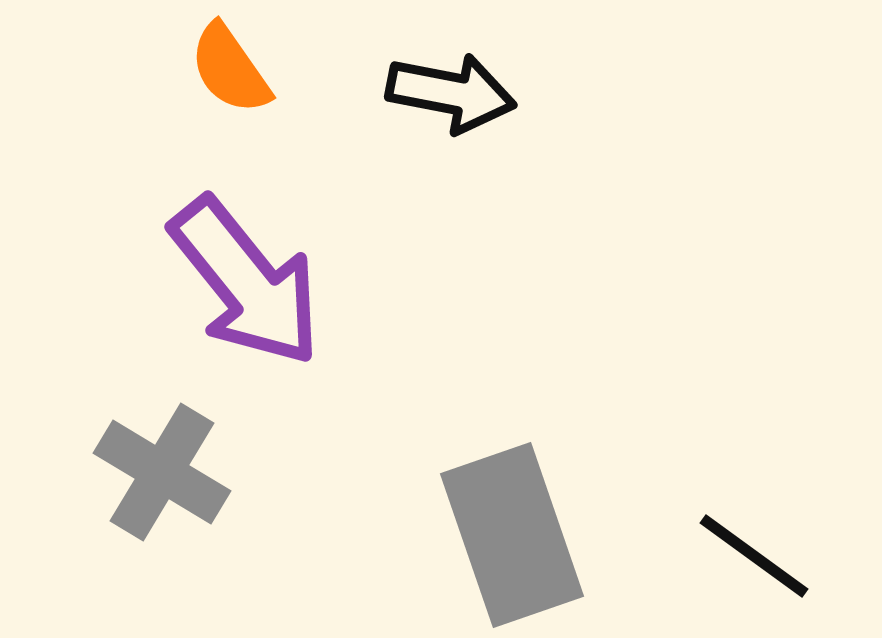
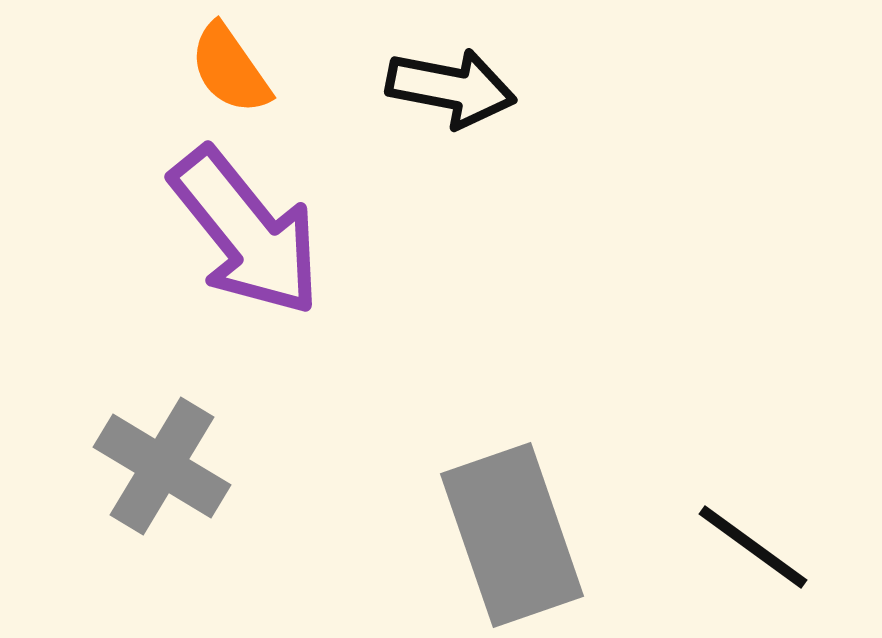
black arrow: moved 5 px up
purple arrow: moved 50 px up
gray cross: moved 6 px up
black line: moved 1 px left, 9 px up
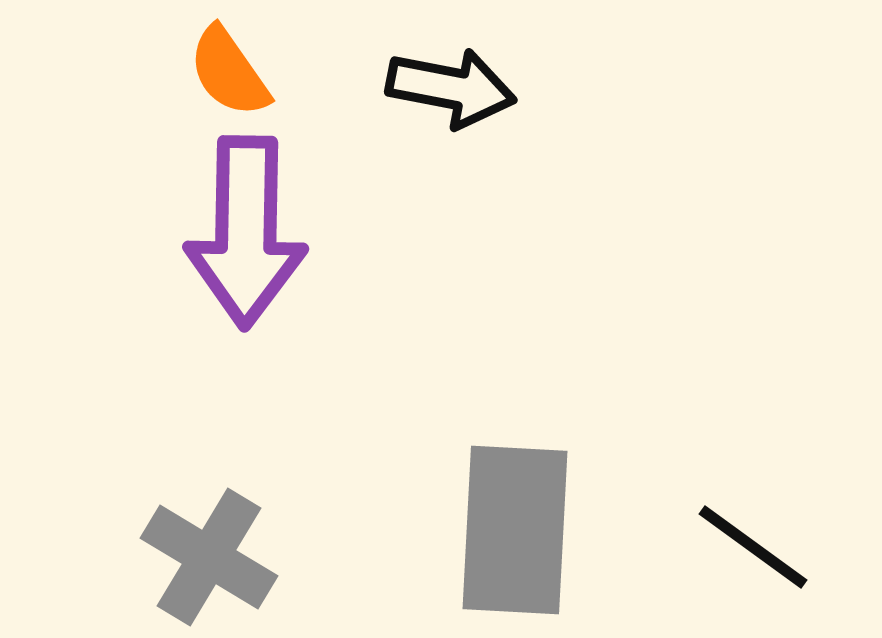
orange semicircle: moved 1 px left, 3 px down
purple arrow: rotated 40 degrees clockwise
gray cross: moved 47 px right, 91 px down
gray rectangle: moved 3 px right, 5 px up; rotated 22 degrees clockwise
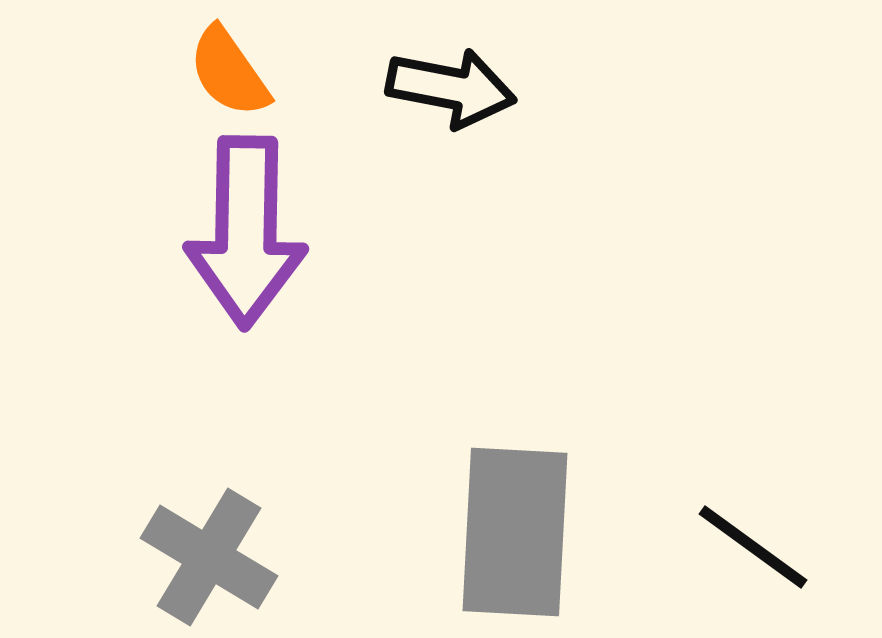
gray rectangle: moved 2 px down
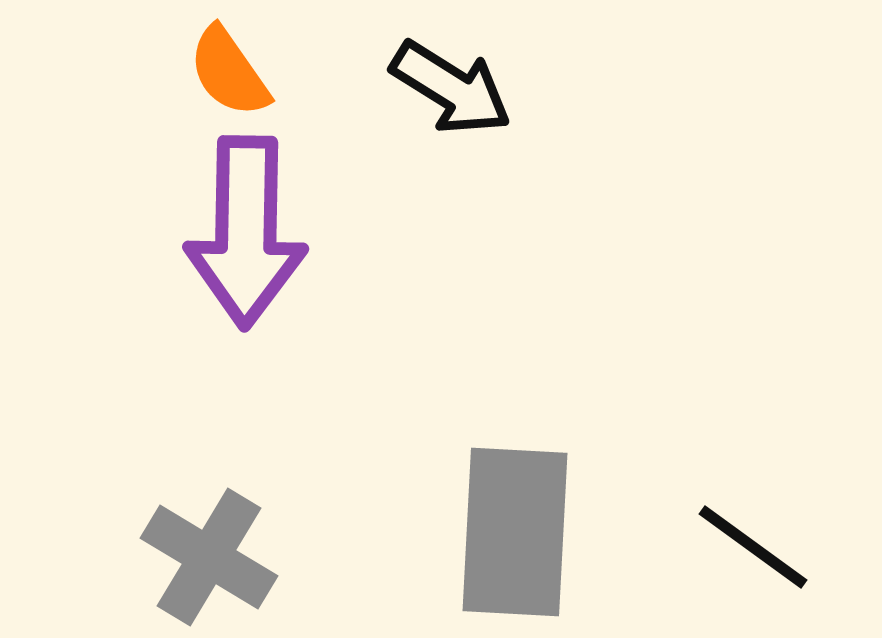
black arrow: rotated 21 degrees clockwise
